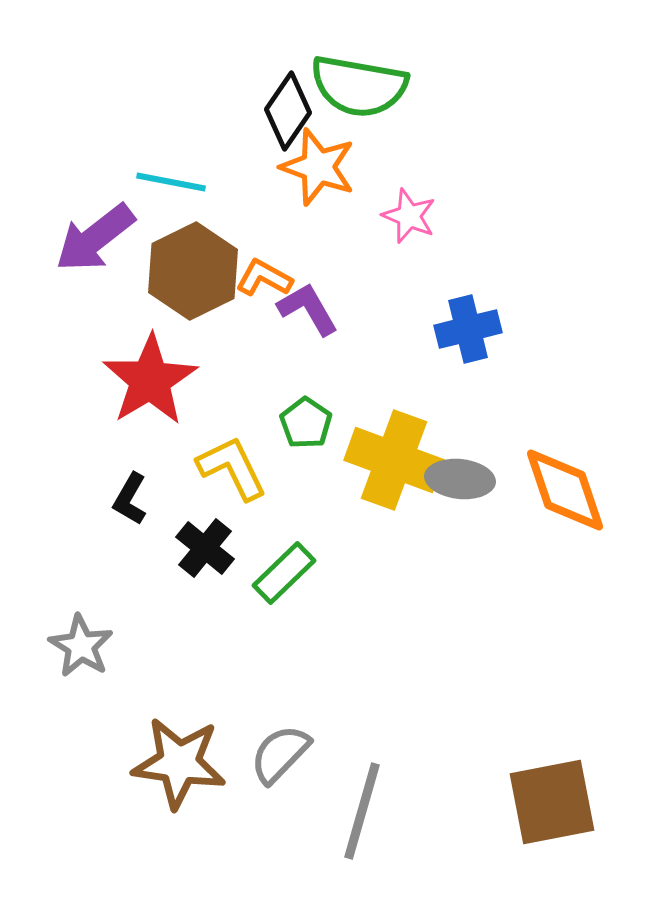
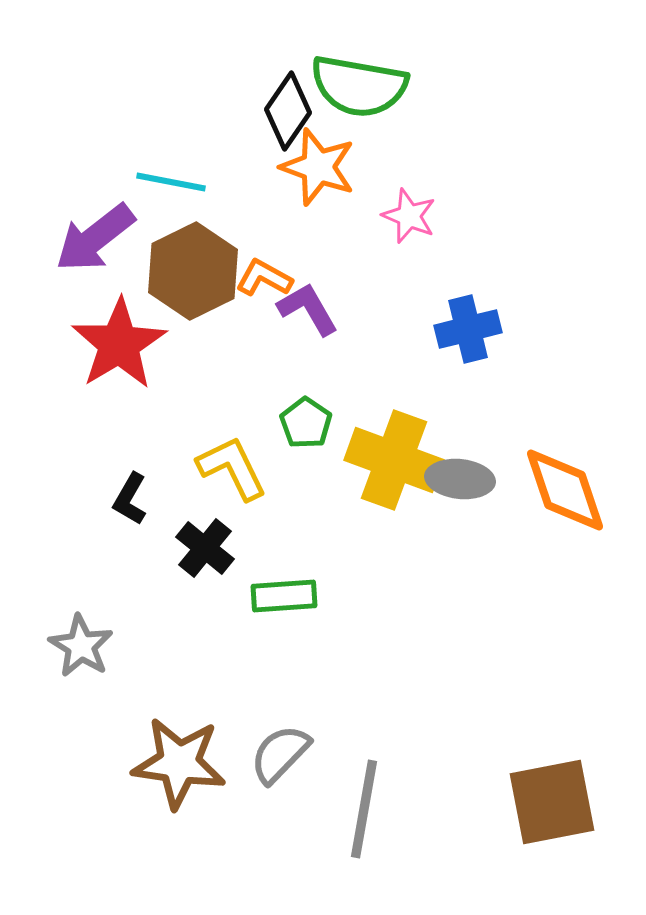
red star: moved 31 px left, 36 px up
green rectangle: moved 23 px down; rotated 40 degrees clockwise
gray line: moved 2 px right, 2 px up; rotated 6 degrees counterclockwise
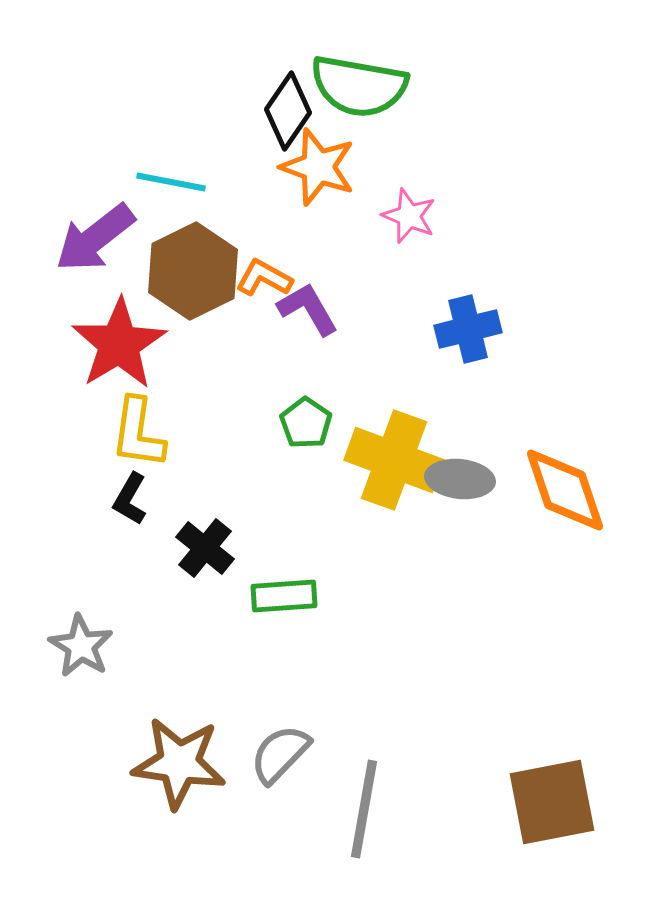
yellow L-shape: moved 94 px left, 35 px up; rotated 146 degrees counterclockwise
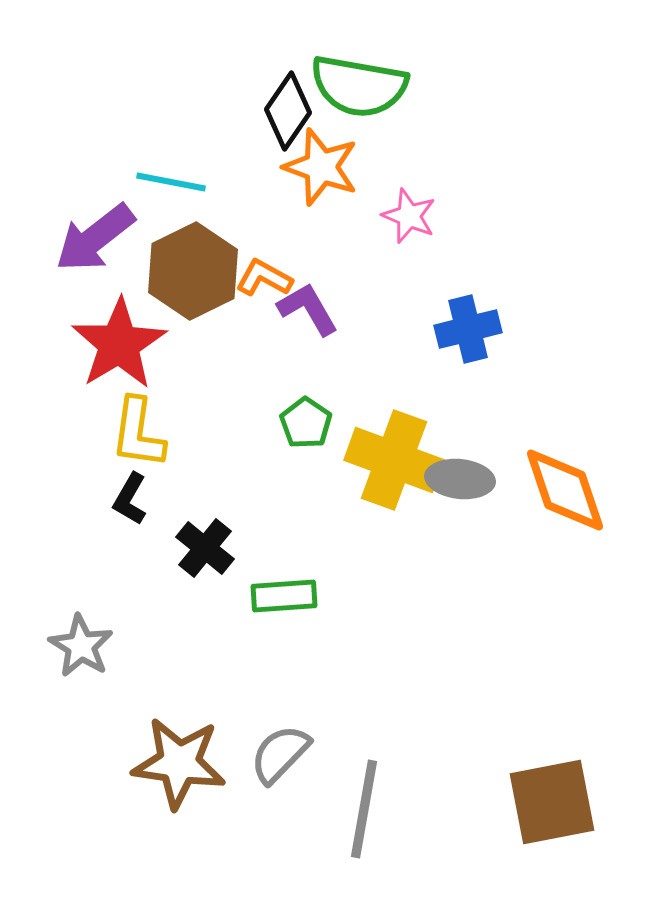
orange star: moved 3 px right
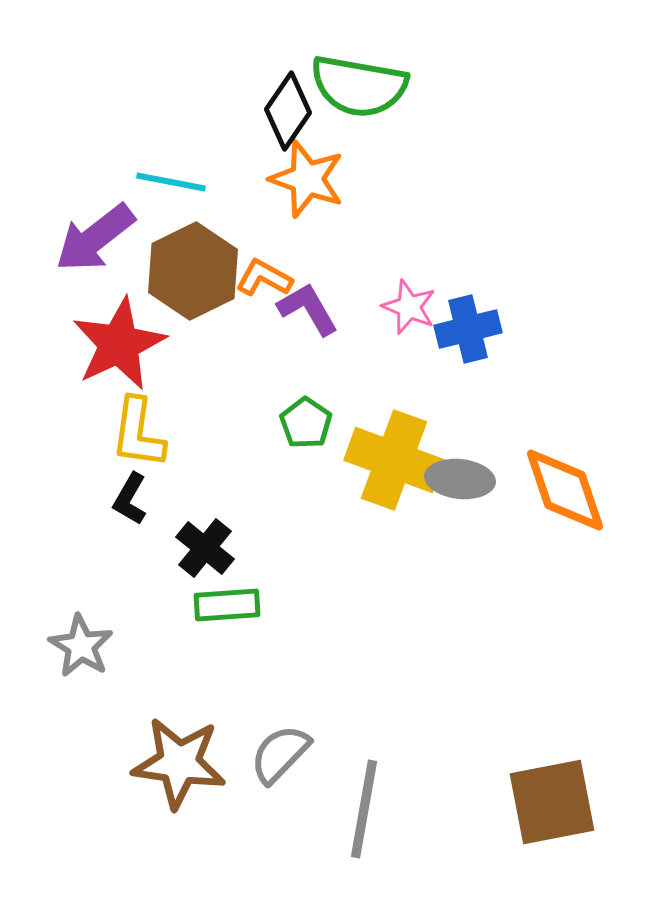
orange star: moved 14 px left, 12 px down
pink star: moved 91 px down
red star: rotated 6 degrees clockwise
green rectangle: moved 57 px left, 9 px down
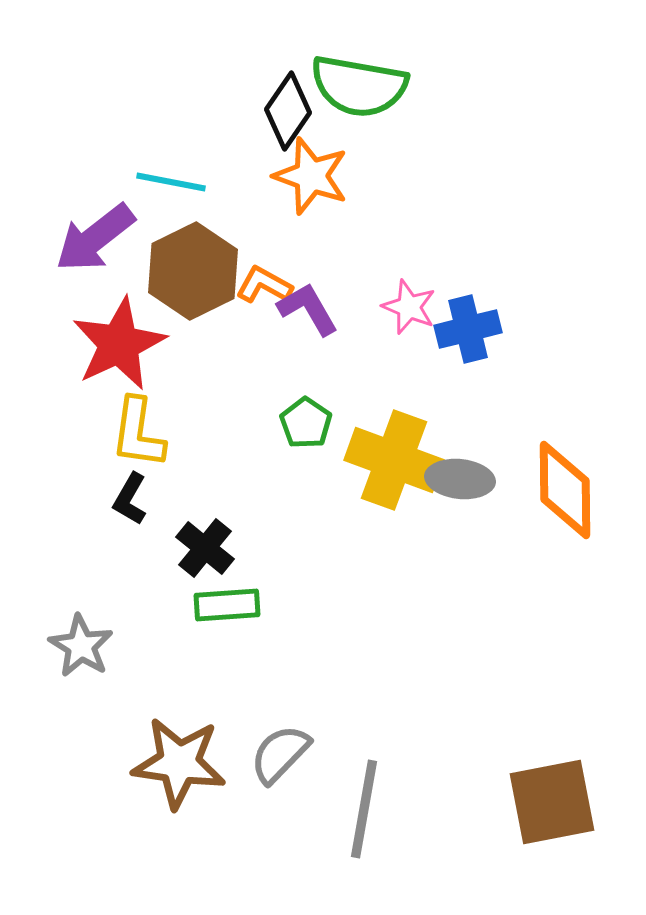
orange star: moved 4 px right, 3 px up
orange L-shape: moved 7 px down
orange diamond: rotated 18 degrees clockwise
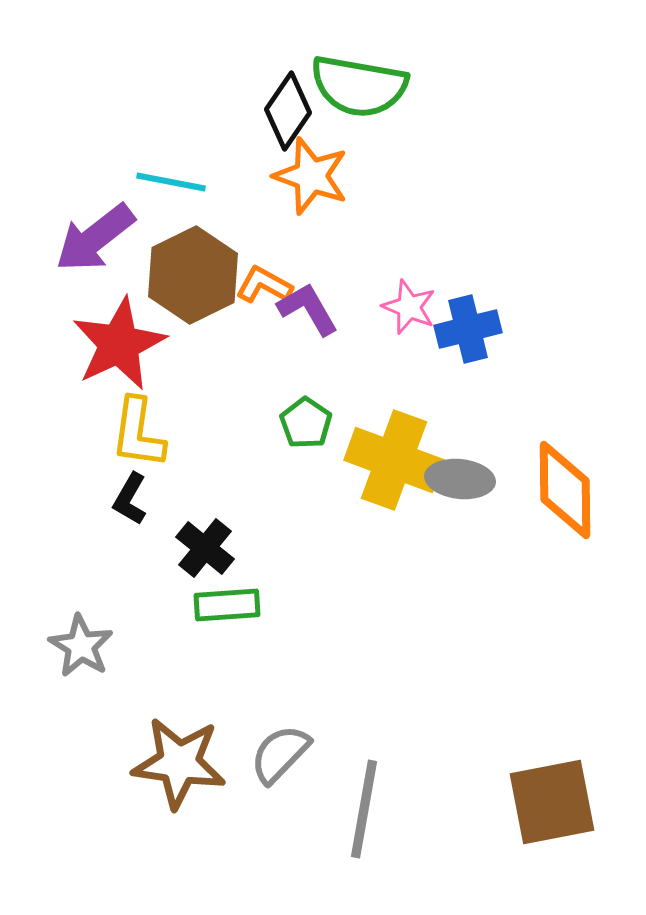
brown hexagon: moved 4 px down
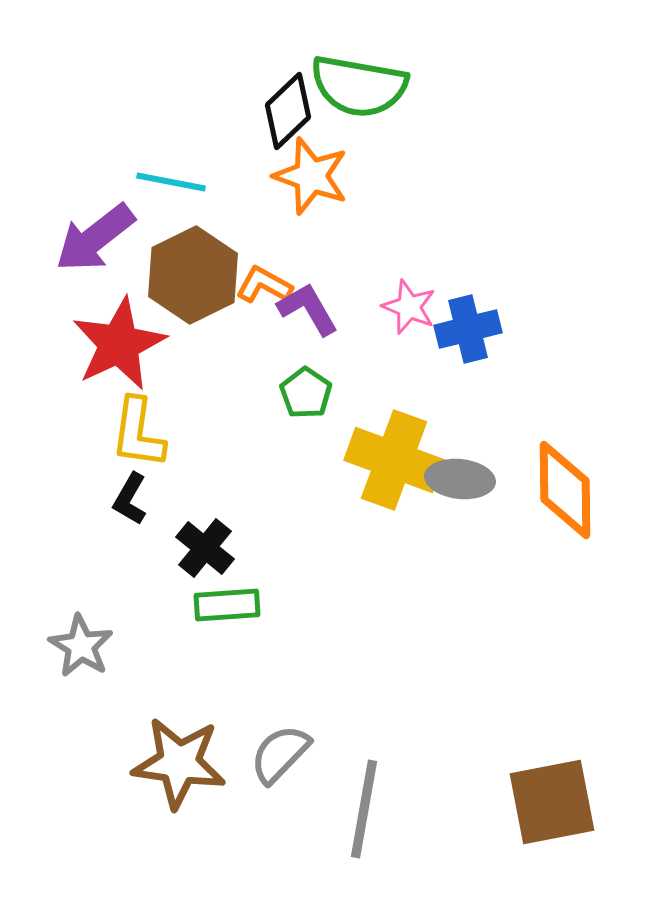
black diamond: rotated 12 degrees clockwise
green pentagon: moved 30 px up
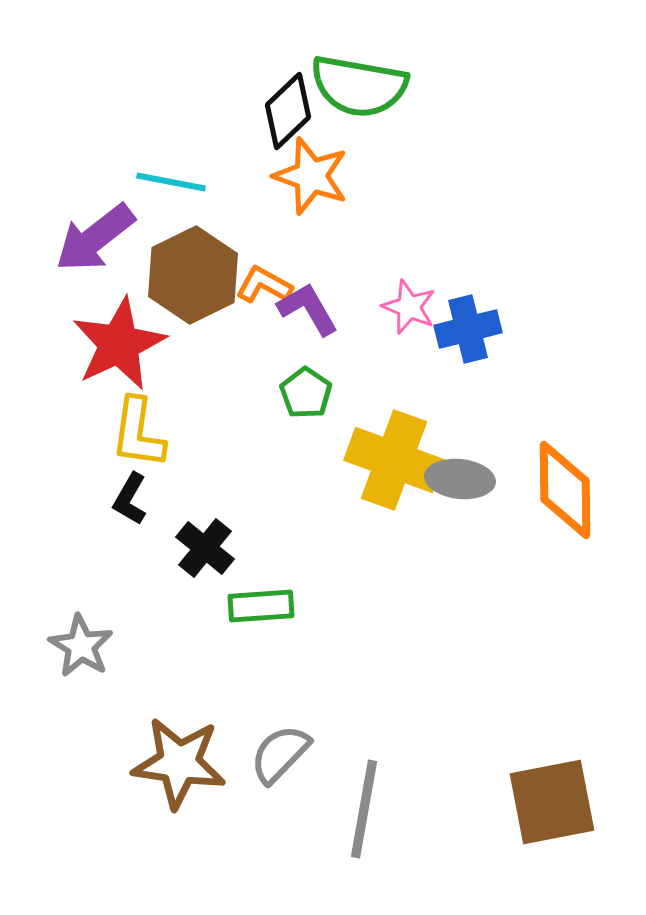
green rectangle: moved 34 px right, 1 px down
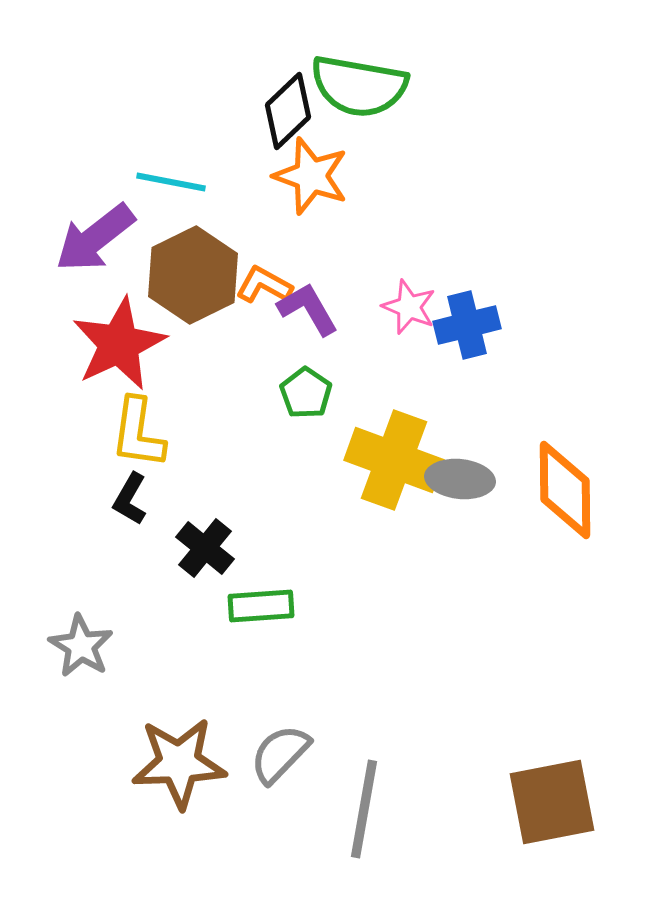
blue cross: moved 1 px left, 4 px up
brown star: rotated 10 degrees counterclockwise
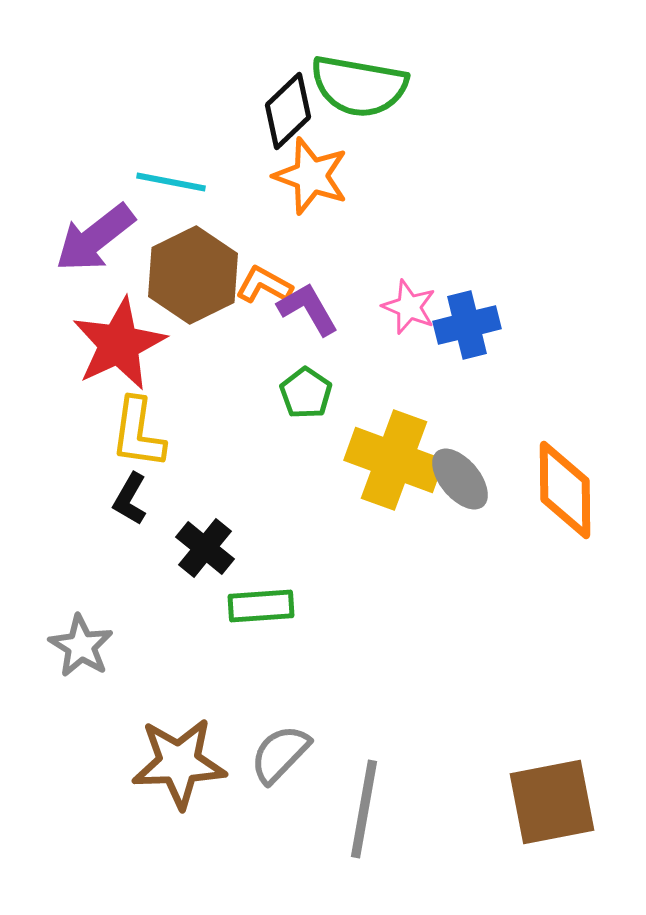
gray ellipse: rotated 44 degrees clockwise
